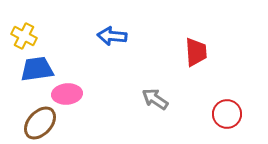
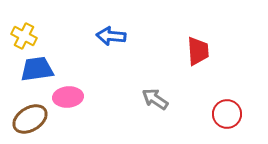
blue arrow: moved 1 px left
red trapezoid: moved 2 px right, 1 px up
pink ellipse: moved 1 px right, 3 px down
brown ellipse: moved 10 px left, 4 px up; rotated 16 degrees clockwise
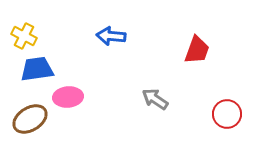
red trapezoid: moved 1 px left, 1 px up; rotated 24 degrees clockwise
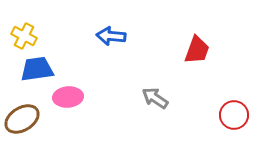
gray arrow: moved 1 px up
red circle: moved 7 px right, 1 px down
brown ellipse: moved 8 px left
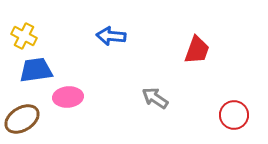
blue trapezoid: moved 1 px left, 1 px down
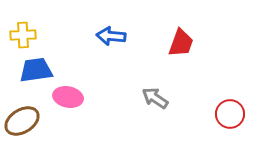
yellow cross: moved 1 px left, 1 px up; rotated 30 degrees counterclockwise
red trapezoid: moved 16 px left, 7 px up
pink ellipse: rotated 16 degrees clockwise
red circle: moved 4 px left, 1 px up
brown ellipse: moved 2 px down
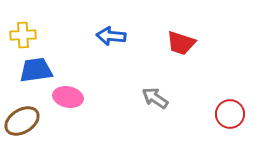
red trapezoid: rotated 88 degrees clockwise
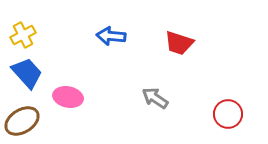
yellow cross: rotated 25 degrees counterclockwise
red trapezoid: moved 2 px left
blue trapezoid: moved 9 px left, 3 px down; rotated 56 degrees clockwise
red circle: moved 2 px left
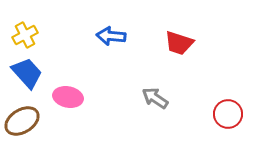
yellow cross: moved 2 px right
